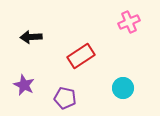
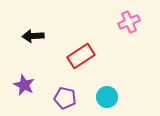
black arrow: moved 2 px right, 1 px up
cyan circle: moved 16 px left, 9 px down
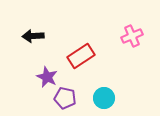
pink cross: moved 3 px right, 14 px down
purple star: moved 23 px right, 8 px up
cyan circle: moved 3 px left, 1 px down
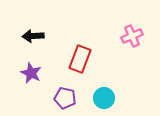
red rectangle: moved 1 px left, 3 px down; rotated 36 degrees counterclockwise
purple star: moved 16 px left, 4 px up
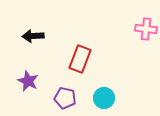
pink cross: moved 14 px right, 7 px up; rotated 30 degrees clockwise
purple star: moved 3 px left, 8 px down
